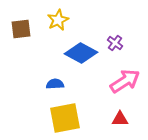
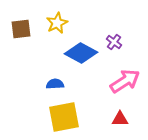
yellow star: moved 1 px left, 3 px down
purple cross: moved 1 px left, 1 px up
yellow square: moved 1 px left, 1 px up
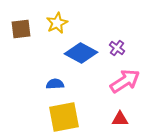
purple cross: moved 3 px right, 6 px down
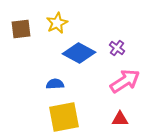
blue diamond: moved 2 px left
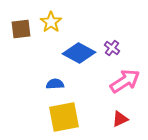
yellow star: moved 6 px left, 1 px up; rotated 10 degrees counterclockwise
purple cross: moved 5 px left
red triangle: rotated 24 degrees counterclockwise
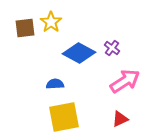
brown square: moved 4 px right, 1 px up
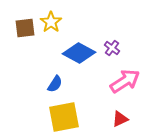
blue semicircle: rotated 126 degrees clockwise
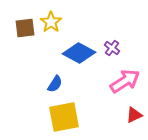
red triangle: moved 14 px right, 4 px up
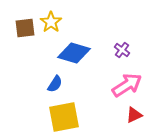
purple cross: moved 10 px right, 2 px down
blue diamond: moved 5 px left; rotated 12 degrees counterclockwise
pink arrow: moved 2 px right, 4 px down
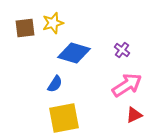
yellow star: moved 2 px right, 1 px down; rotated 20 degrees clockwise
yellow square: moved 1 px down
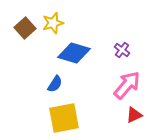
brown square: rotated 35 degrees counterclockwise
pink arrow: rotated 16 degrees counterclockwise
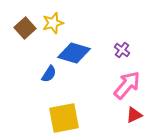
blue semicircle: moved 6 px left, 10 px up
